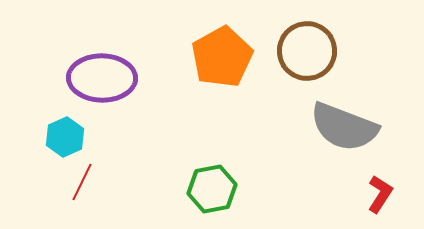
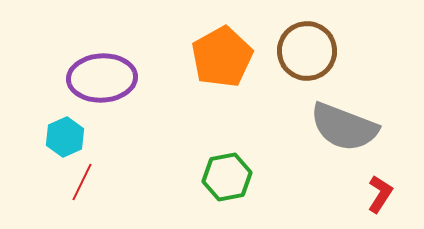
purple ellipse: rotated 4 degrees counterclockwise
green hexagon: moved 15 px right, 12 px up
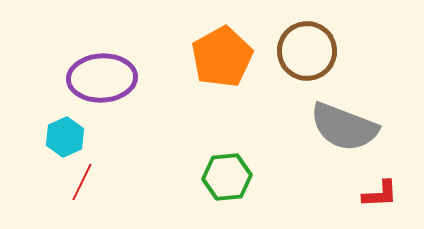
green hexagon: rotated 6 degrees clockwise
red L-shape: rotated 54 degrees clockwise
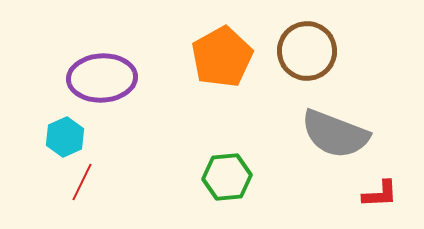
gray semicircle: moved 9 px left, 7 px down
